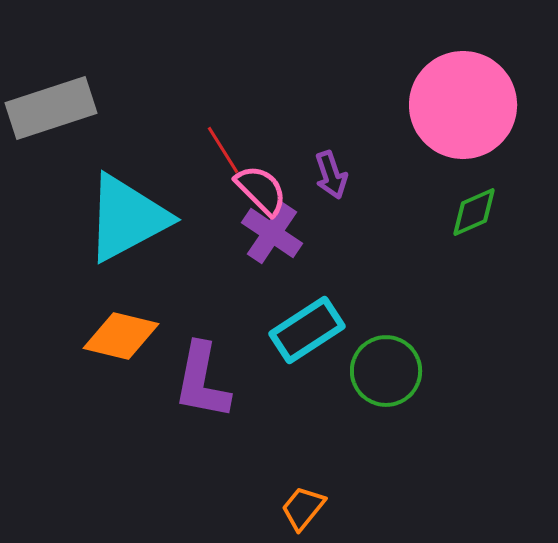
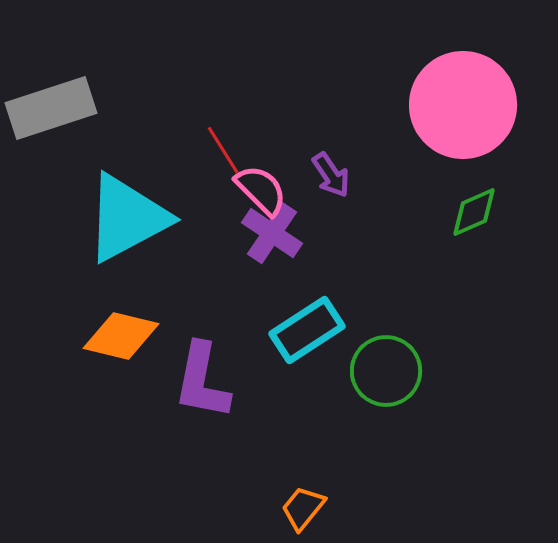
purple arrow: rotated 15 degrees counterclockwise
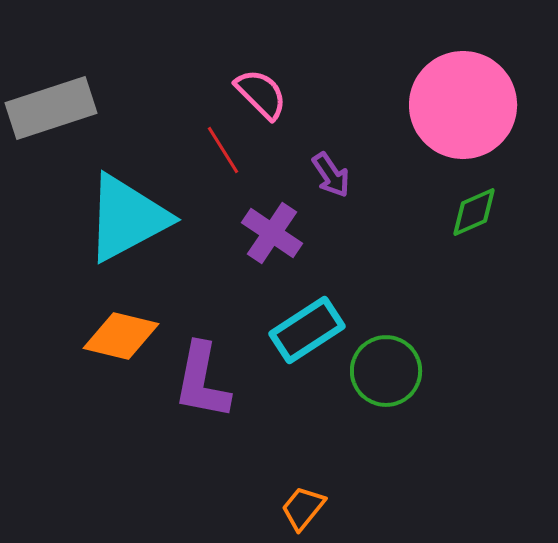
pink semicircle: moved 96 px up
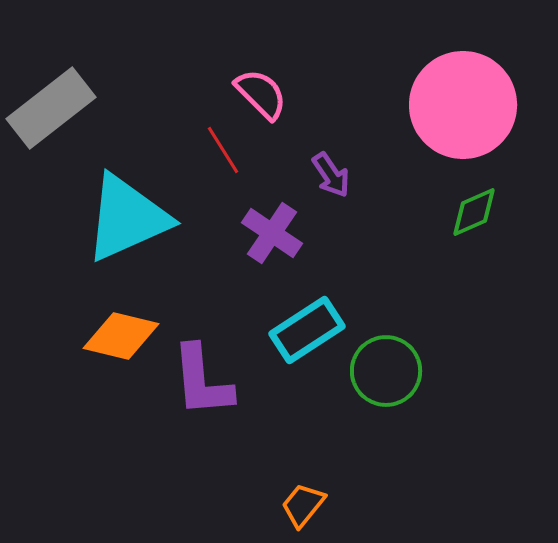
gray rectangle: rotated 20 degrees counterclockwise
cyan triangle: rotated 4 degrees clockwise
purple L-shape: rotated 16 degrees counterclockwise
orange trapezoid: moved 3 px up
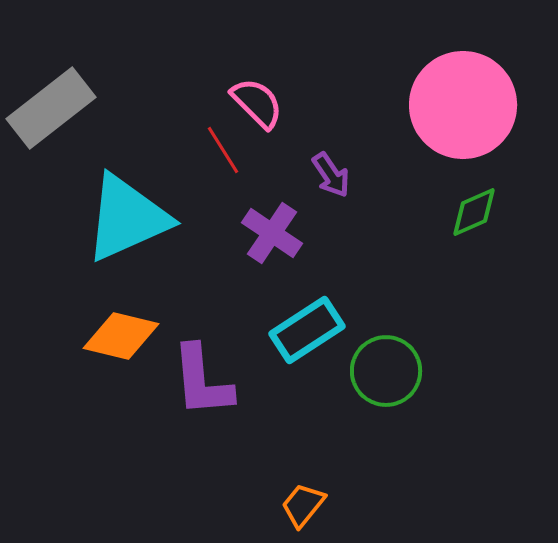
pink semicircle: moved 4 px left, 9 px down
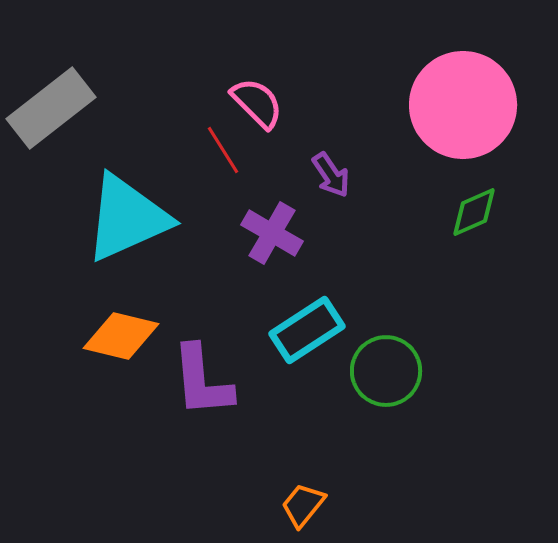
purple cross: rotated 4 degrees counterclockwise
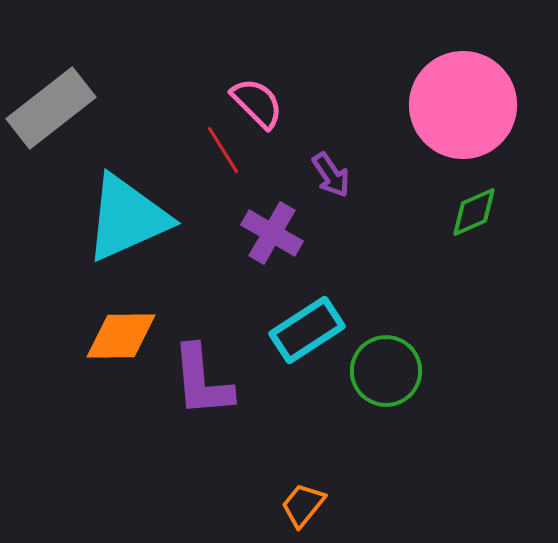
orange diamond: rotated 14 degrees counterclockwise
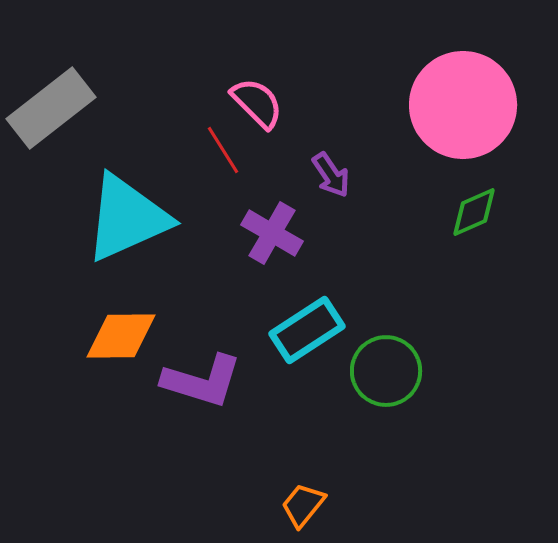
purple L-shape: rotated 68 degrees counterclockwise
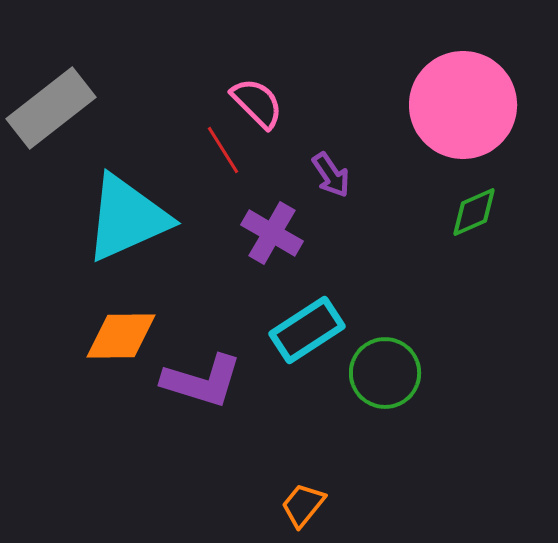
green circle: moved 1 px left, 2 px down
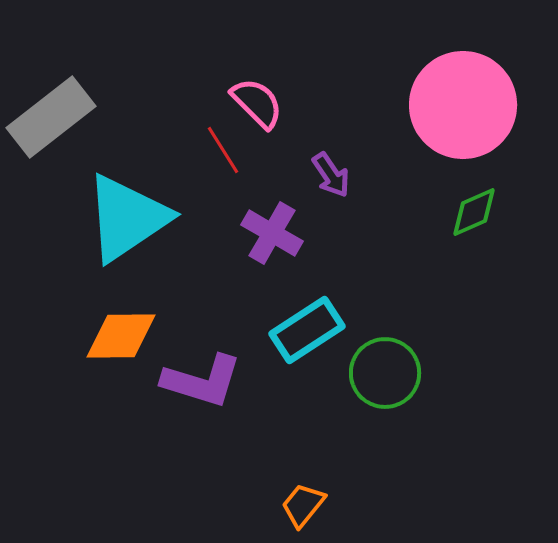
gray rectangle: moved 9 px down
cyan triangle: rotated 10 degrees counterclockwise
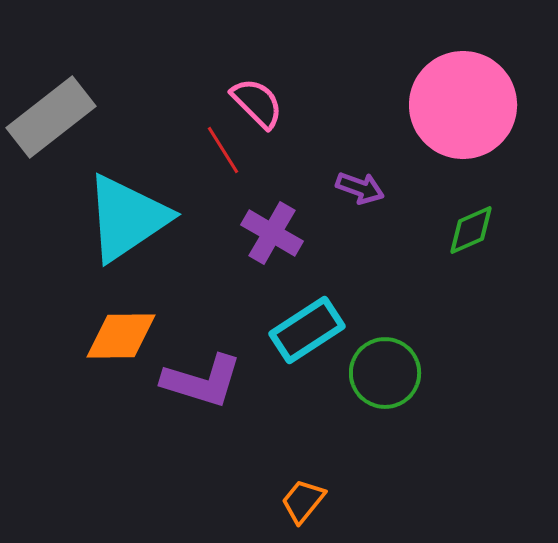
purple arrow: moved 29 px right, 13 px down; rotated 36 degrees counterclockwise
green diamond: moved 3 px left, 18 px down
orange trapezoid: moved 4 px up
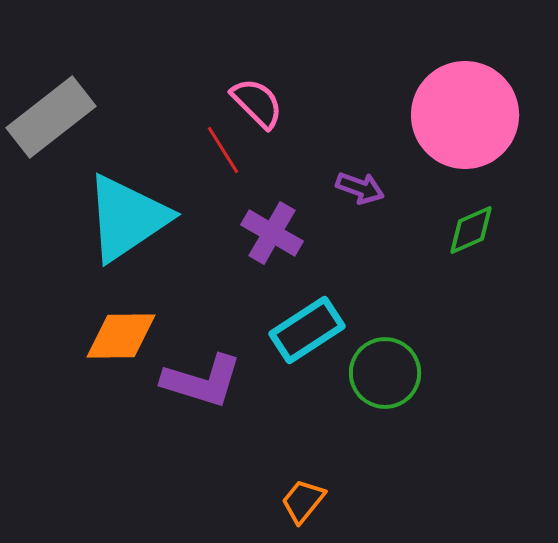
pink circle: moved 2 px right, 10 px down
